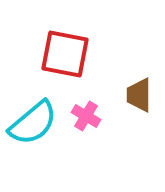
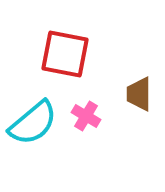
brown trapezoid: moved 1 px up
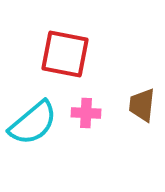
brown trapezoid: moved 3 px right, 11 px down; rotated 6 degrees clockwise
pink cross: moved 3 px up; rotated 28 degrees counterclockwise
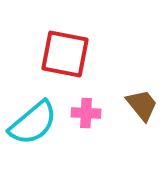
brown trapezoid: rotated 135 degrees clockwise
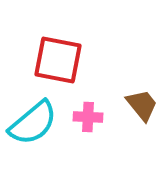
red square: moved 7 px left, 6 px down
pink cross: moved 2 px right, 4 px down
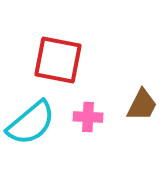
brown trapezoid: rotated 66 degrees clockwise
cyan semicircle: moved 2 px left
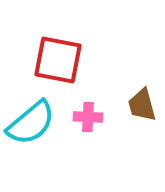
brown trapezoid: rotated 138 degrees clockwise
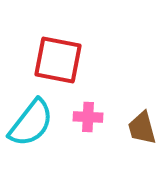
brown trapezoid: moved 23 px down
cyan semicircle: rotated 12 degrees counterclockwise
